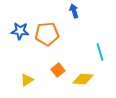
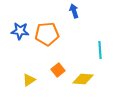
cyan line: moved 2 px up; rotated 12 degrees clockwise
yellow triangle: moved 2 px right
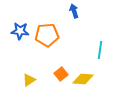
orange pentagon: moved 1 px down
cyan line: rotated 12 degrees clockwise
orange square: moved 3 px right, 4 px down
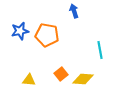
blue star: rotated 18 degrees counterclockwise
orange pentagon: rotated 15 degrees clockwise
cyan line: rotated 18 degrees counterclockwise
yellow triangle: rotated 40 degrees clockwise
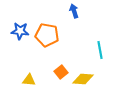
blue star: rotated 18 degrees clockwise
orange square: moved 2 px up
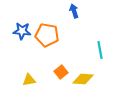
blue star: moved 2 px right
yellow triangle: rotated 16 degrees counterclockwise
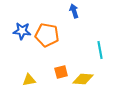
orange square: rotated 24 degrees clockwise
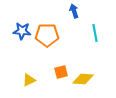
orange pentagon: rotated 10 degrees counterclockwise
cyan line: moved 5 px left, 17 px up
yellow triangle: rotated 16 degrees counterclockwise
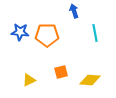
blue star: moved 2 px left, 1 px down
yellow diamond: moved 7 px right, 1 px down
